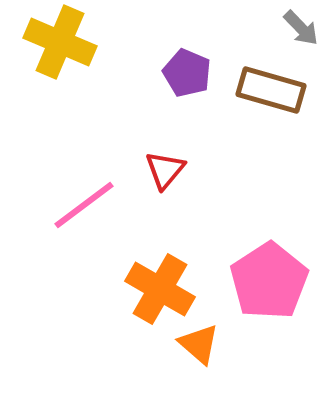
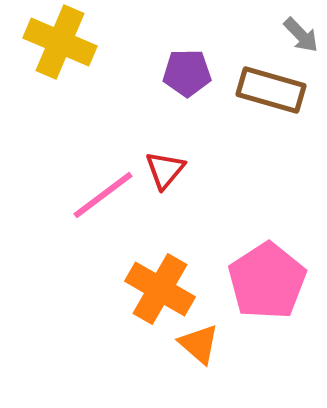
gray arrow: moved 7 px down
purple pentagon: rotated 24 degrees counterclockwise
pink line: moved 19 px right, 10 px up
pink pentagon: moved 2 px left
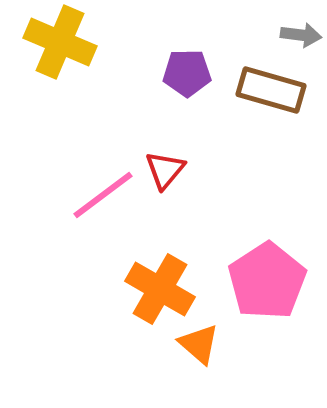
gray arrow: rotated 39 degrees counterclockwise
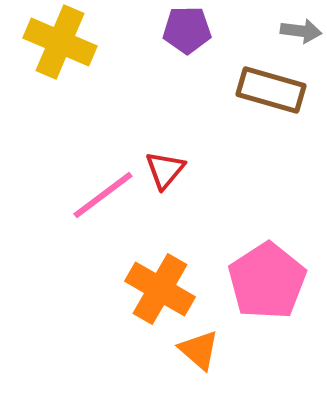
gray arrow: moved 4 px up
purple pentagon: moved 43 px up
orange triangle: moved 6 px down
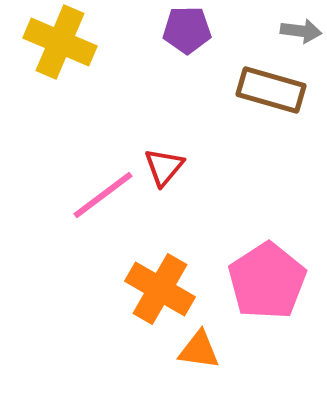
red triangle: moved 1 px left, 3 px up
orange triangle: rotated 33 degrees counterclockwise
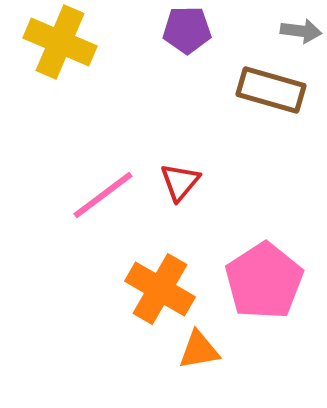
red triangle: moved 16 px right, 15 px down
pink pentagon: moved 3 px left
orange triangle: rotated 18 degrees counterclockwise
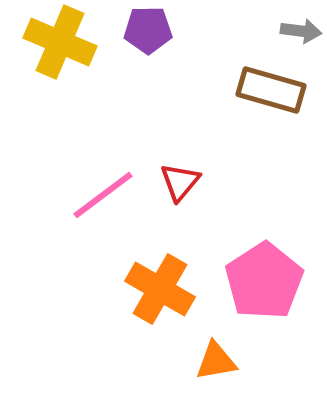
purple pentagon: moved 39 px left
orange triangle: moved 17 px right, 11 px down
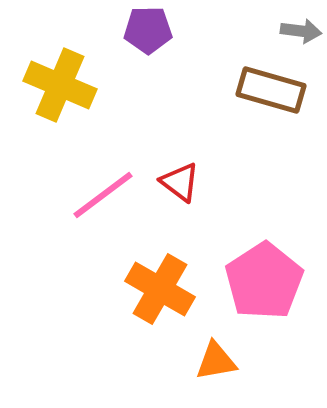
yellow cross: moved 43 px down
red triangle: rotated 33 degrees counterclockwise
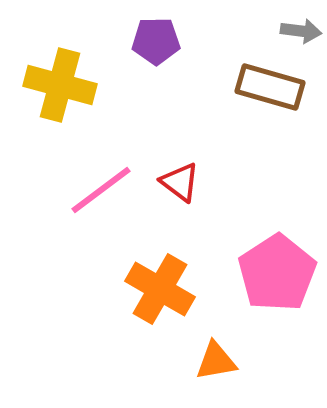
purple pentagon: moved 8 px right, 11 px down
yellow cross: rotated 8 degrees counterclockwise
brown rectangle: moved 1 px left, 3 px up
pink line: moved 2 px left, 5 px up
pink pentagon: moved 13 px right, 8 px up
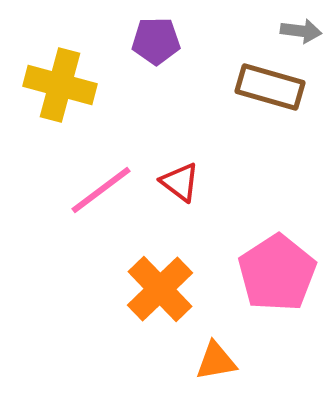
orange cross: rotated 16 degrees clockwise
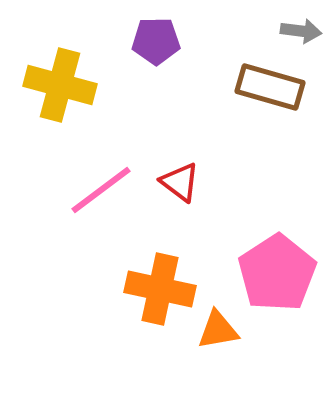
orange cross: rotated 34 degrees counterclockwise
orange triangle: moved 2 px right, 31 px up
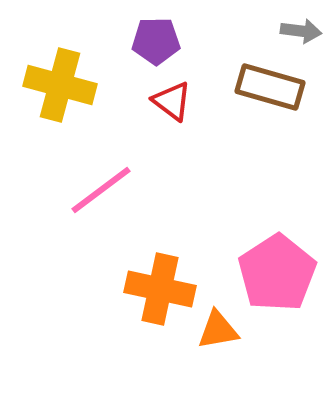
red triangle: moved 8 px left, 81 px up
